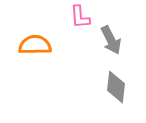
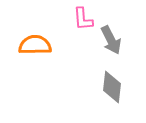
pink L-shape: moved 3 px right, 2 px down
gray diamond: moved 4 px left
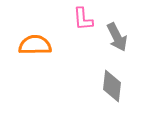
gray arrow: moved 6 px right, 3 px up
gray diamond: moved 1 px up
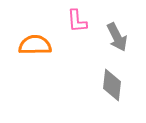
pink L-shape: moved 6 px left, 2 px down
gray diamond: moved 1 px up
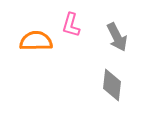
pink L-shape: moved 6 px left, 4 px down; rotated 20 degrees clockwise
orange semicircle: moved 1 px right, 4 px up
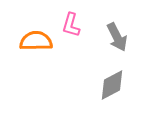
gray diamond: rotated 56 degrees clockwise
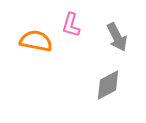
orange semicircle: rotated 12 degrees clockwise
gray diamond: moved 4 px left
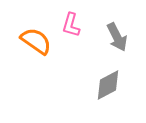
orange semicircle: rotated 24 degrees clockwise
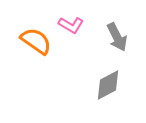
pink L-shape: rotated 75 degrees counterclockwise
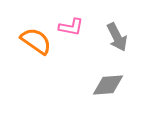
pink L-shape: moved 2 px down; rotated 20 degrees counterclockwise
gray diamond: rotated 24 degrees clockwise
